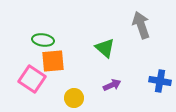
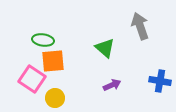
gray arrow: moved 1 px left, 1 px down
yellow circle: moved 19 px left
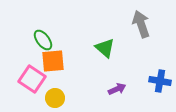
gray arrow: moved 1 px right, 2 px up
green ellipse: rotated 45 degrees clockwise
purple arrow: moved 5 px right, 4 px down
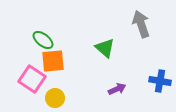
green ellipse: rotated 15 degrees counterclockwise
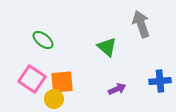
green triangle: moved 2 px right, 1 px up
orange square: moved 9 px right, 21 px down
blue cross: rotated 15 degrees counterclockwise
yellow circle: moved 1 px left, 1 px down
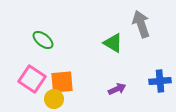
green triangle: moved 6 px right, 4 px up; rotated 10 degrees counterclockwise
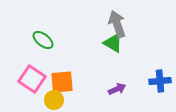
gray arrow: moved 24 px left
yellow circle: moved 1 px down
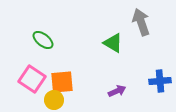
gray arrow: moved 24 px right, 2 px up
purple arrow: moved 2 px down
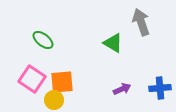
blue cross: moved 7 px down
purple arrow: moved 5 px right, 2 px up
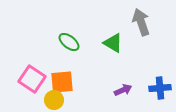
green ellipse: moved 26 px right, 2 px down
purple arrow: moved 1 px right, 1 px down
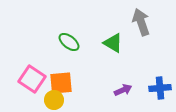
orange square: moved 1 px left, 1 px down
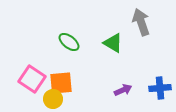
yellow circle: moved 1 px left, 1 px up
